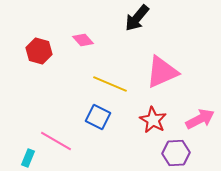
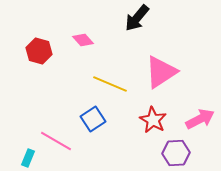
pink triangle: moved 1 px left; rotated 9 degrees counterclockwise
blue square: moved 5 px left, 2 px down; rotated 30 degrees clockwise
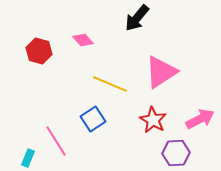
pink line: rotated 28 degrees clockwise
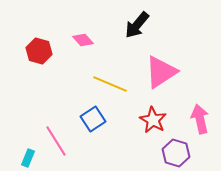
black arrow: moved 7 px down
pink arrow: rotated 76 degrees counterclockwise
purple hexagon: rotated 20 degrees clockwise
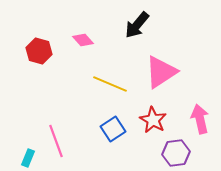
blue square: moved 20 px right, 10 px down
pink line: rotated 12 degrees clockwise
purple hexagon: rotated 24 degrees counterclockwise
